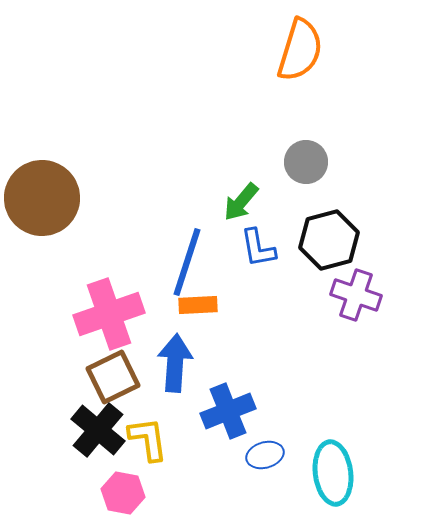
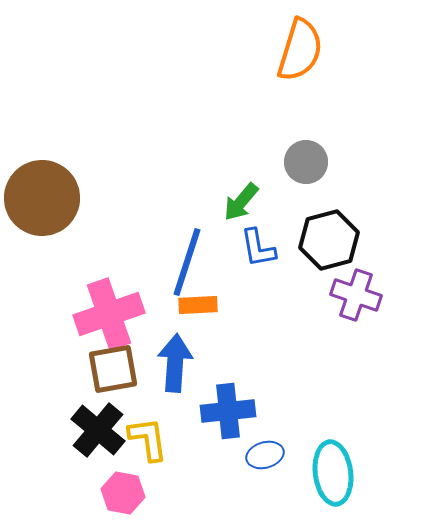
brown square: moved 8 px up; rotated 16 degrees clockwise
blue cross: rotated 16 degrees clockwise
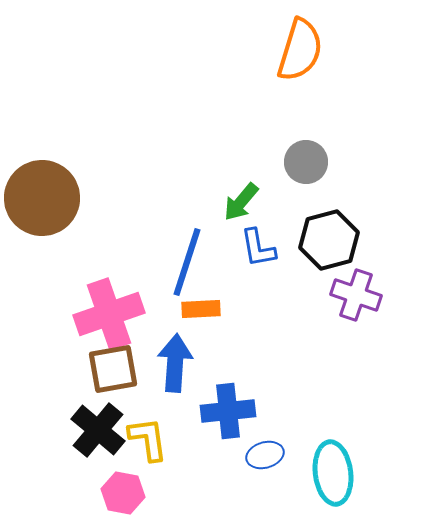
orange rectangle: moved 3 px right, 4 px down
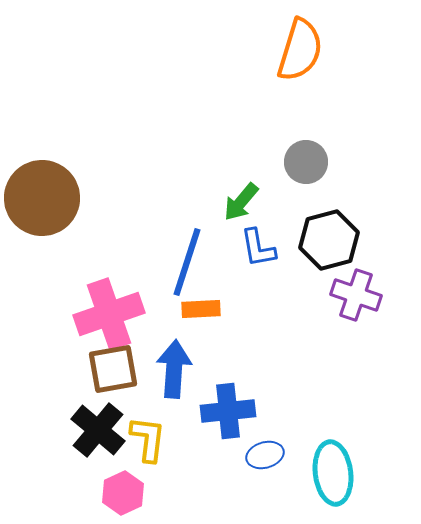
blue arrow: moved 1 px left, 6 px down
yellow L-shape: rotated 15 degrees clockwise
pink hexagon: rotated 24 degrees clockwise
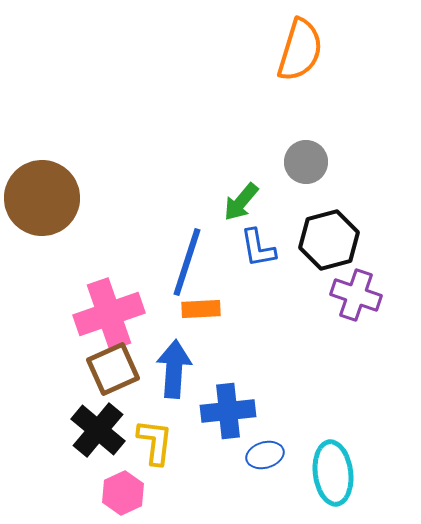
brown square: rotated 14 degrees counterclockwise
yellow L-shape: moved 7 px right, 3 px down
